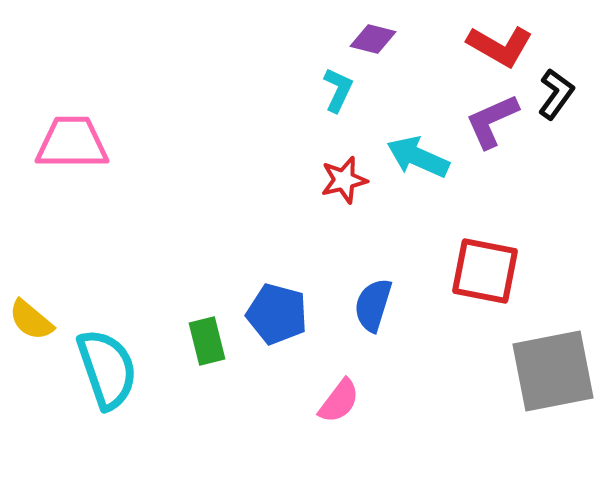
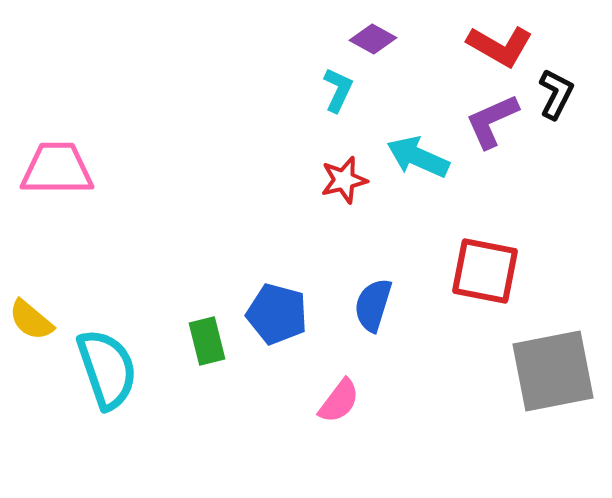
purple diamond: rotated 15 degrees clockwise
black L-shape: rotated 9 degrees counterclockwise
pink trapezoid: moved 15 px left, 26 px down
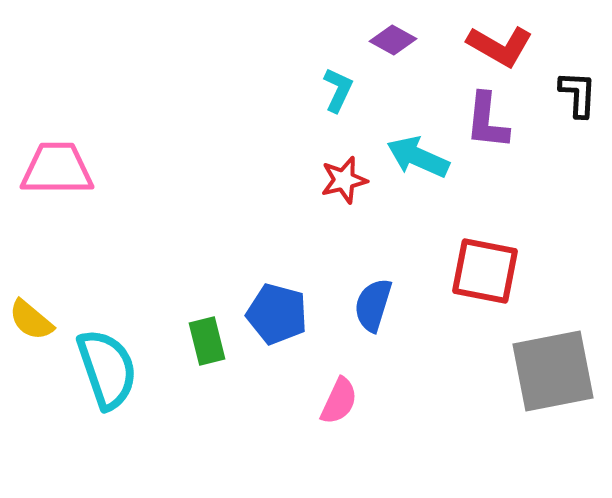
purple diamond: moved 20 px right, 1 px down
black L-shape: moved 22 px right; rotated 24 degrees counterclockwise
purple L-shape: moved 5 px left; rotated 60 degrees counterclockwise
pink semicircle: rotated 12 degrees counterclockwise
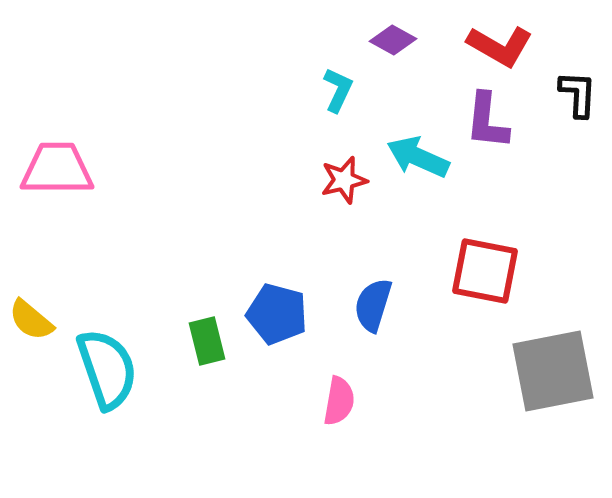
pink semicircle: rotated 15 degrees counterclockwise
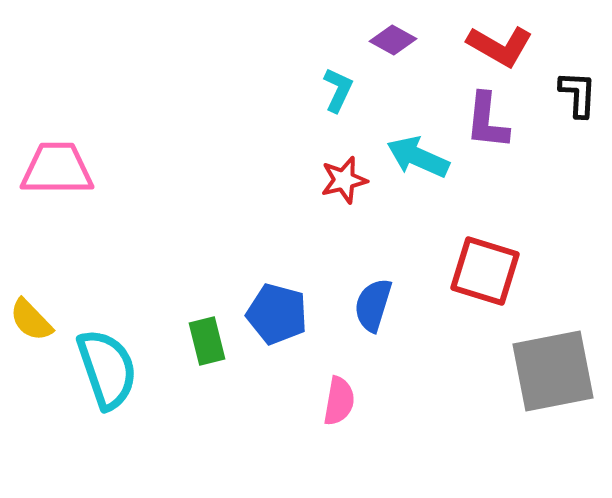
red square: rotated 6 degrees clockwise
yellow semicircle: rotated 6 degrees clockwise
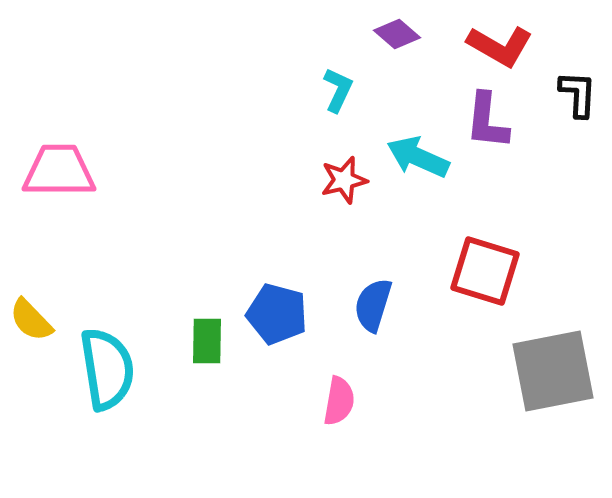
purple diamond: moved 4 px right, 6 px up; rotated 12 degrees clockwise
pink trapezoid: moved 2 px right, 2 px down
green rectangle: rotated 15 degrees clockwise
cyan semicircle: rotated 10 degrees clockwise
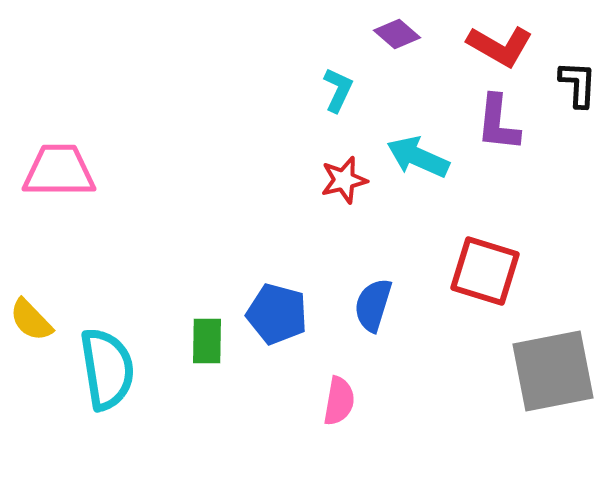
black L-shape: moved 10 px up
purple L-shape: moved 11 px right, 2 px down
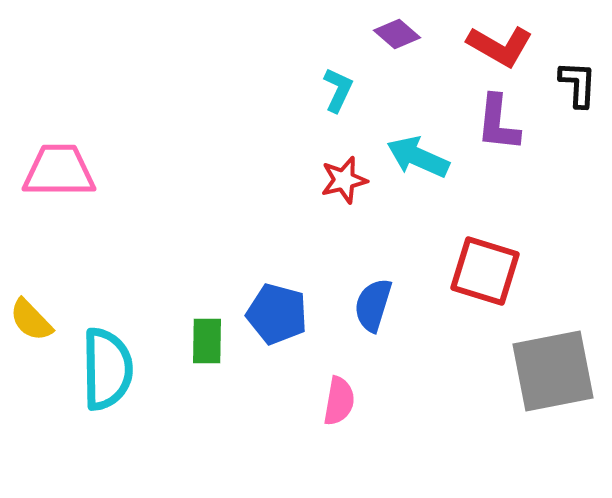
cyan semicircle: rotated 8 degrees clockwise
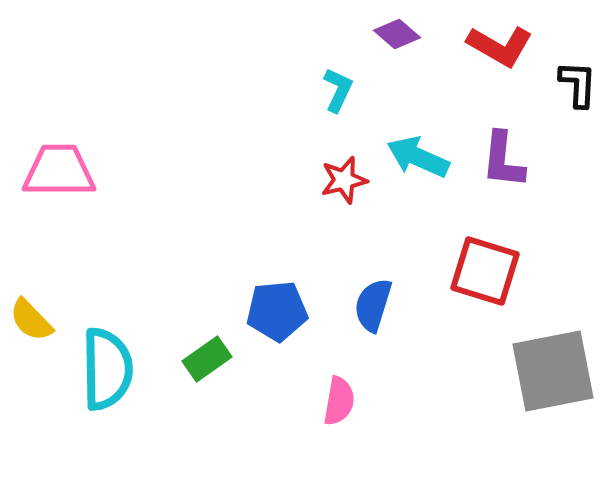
purple L-shape: moved 5 px right, 37 px down
blue pentagon: moved 3 px up; rotated 20 degrees counterclockwise
green rectangle: moved 18 px down; rotated 54 degrees clockwise
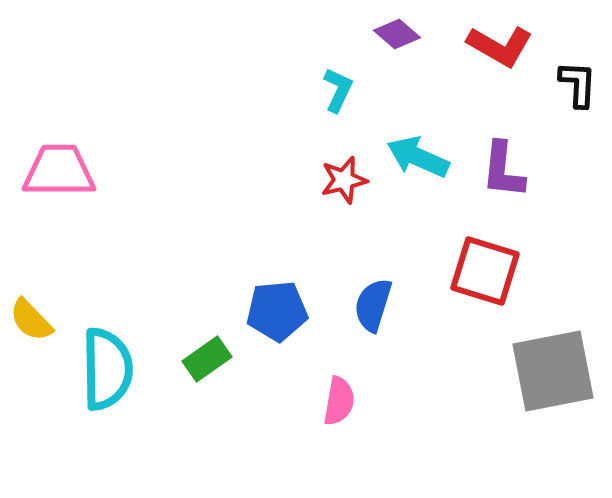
purple L-shape: moved 10 px down
